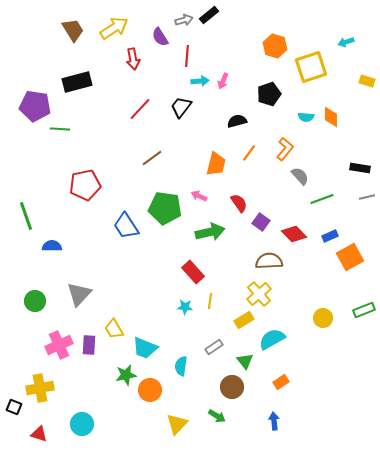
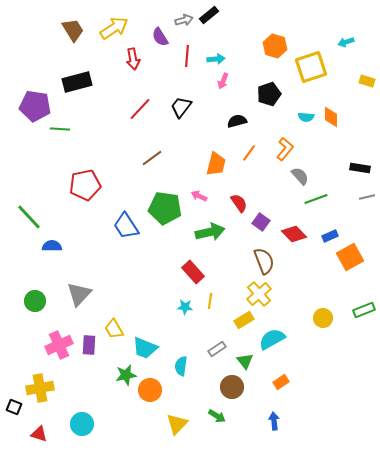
cyan arrow at (200, 81): moved 16 px right, 22 px up
green line at (322, 199): moved 6 px left
green line at (26, 216): moved 3 px right, 1 px down; rotated 24 degrees counterclockwise
brown semicircle at (269, 261): moved 5 px left; rotated 72 degrees clockwise
gray rectangle at (214, 347): moved 3 px right, 2 px down
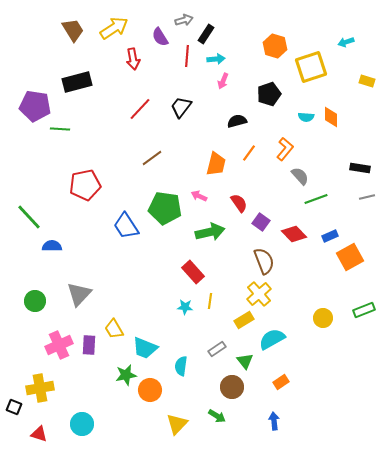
black rectangle at (209, 15): moved 3 px left, 19 px down; rotated 18 degrees counterclockwise
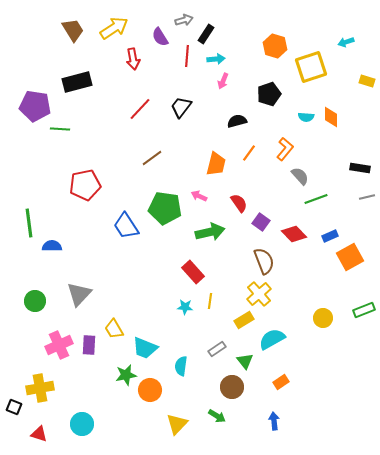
green line at (29, 217): moved 6 px down; rotated 36 degrees clockwise
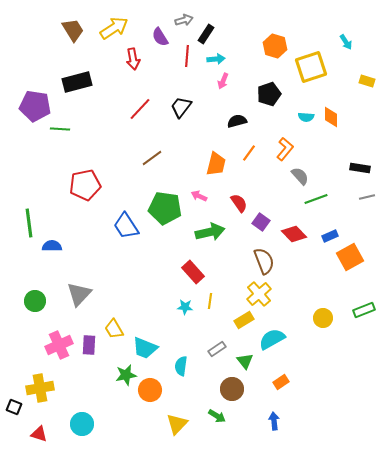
cyan arrow at (346, 42): rotated 105 degrees counterclockwise
brown circle at (232, 387): moved 2 px down
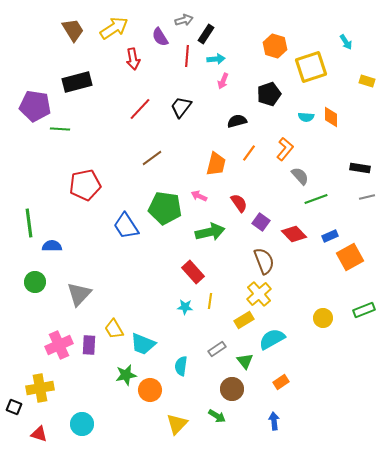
green circle at (35, 301): moved 19 px up
cyan trapezoid at (145, 348): moved 2 px left, 4 px up
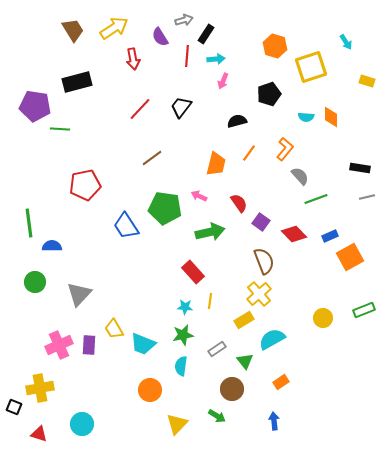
green star at (126, 375): moved 57 px right, 40 px up
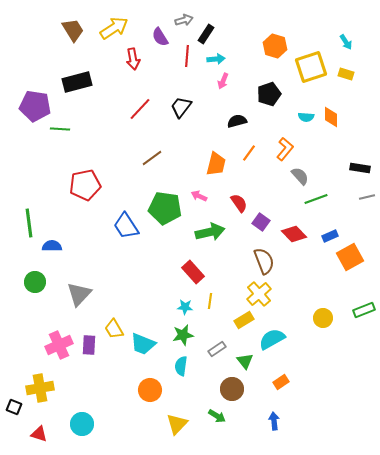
yellow rectangle at (367, 81): moved 21 px left, 7 px up
